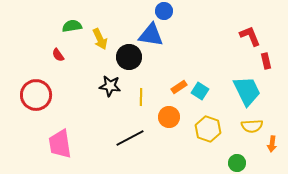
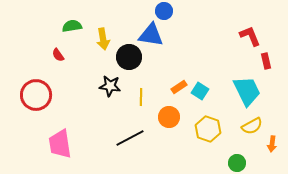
yellow arrow: moved 3 px right; rotated 15 degrees clockwise
yellow semicircle: rotated 25 degrees counterclockwise
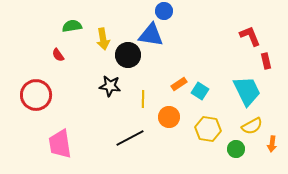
black circle: moved 1 px left, 2 px up
orange rectangle: moved 3 px up
yellow line: moved 2 px right, 2 px down
yellow hexagon: rotated 10 degrees counterclockwise
green circle: moved 1 px left, 14 px up
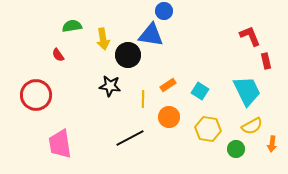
orange rectangle: moved 11 px left, 1 px down
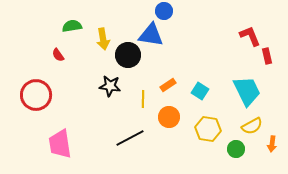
red rectangle: moved 1 px right, 5 px up
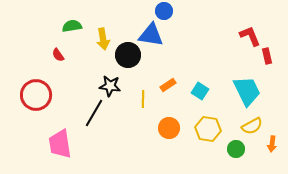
orange circle: moved 11 px down
black line: moved 36 px left, 25 px up; rotated 32 degrees counterclockwise
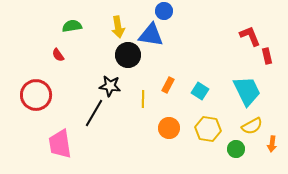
yellow arrow: moved 15 px right, 12 px up
orange rectangle: rotated 28 degrees counterclockwise
